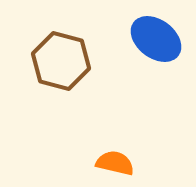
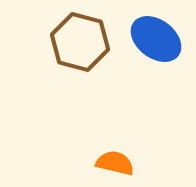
brown hexagon: moved 19 px right, 19 px up
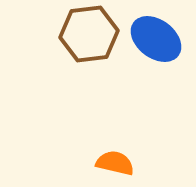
brown hexagon: moved 9 px right, 8 px up; rotated 22 degrees counterclockwise
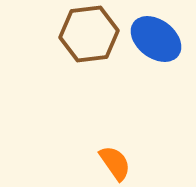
orange semicircle: rotated 42 degrees clockwise
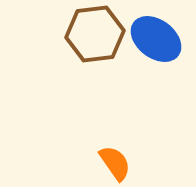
brown hexagon: moved 6 px right
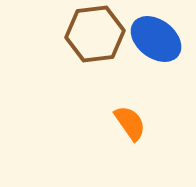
orange semicircle: moved 15 px right, 40 px up
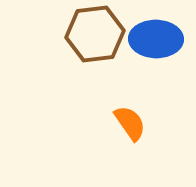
blue ellipse: rotated 36 degrees counterclockwise
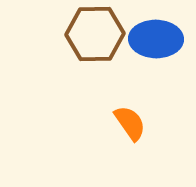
brown hexagon: rotated 6 degrees clockwise
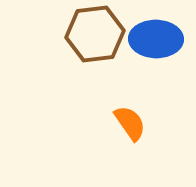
brown hexagon: rotated 6 degrees counterclockwise
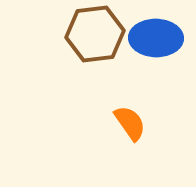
blue ellipse: moved 1 px up
